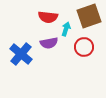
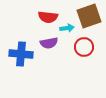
cyan arrow: moved 1 px right, 1 px up; rotated 64 degrees clockwise
blue cross: rotated 35 degrees counterclockwise
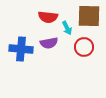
brown square: rotated 20 degrees clockwise
cyan arrow: rotated 72 degrees clockwise
blue cross: moved 5 px up
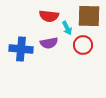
red semicircle: moved 1 px right, 1 px up
red circle: moved 1 px left, 2 px up
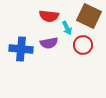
brown square: rotated 25 degrees clockwise
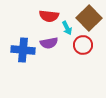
brown square: moved 2 px down; rotated 20 degrees clockwise
blue cross: moved 2 px right, 1 px down
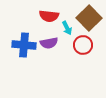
blue cross: moved 1 px right, 5 px up
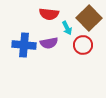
red semicircle: moved 2 px up
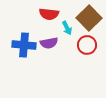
red circle: moved 4 px right
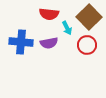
brown square: moved 1 px up
blue cross: moved 3 px left, 3 px up
